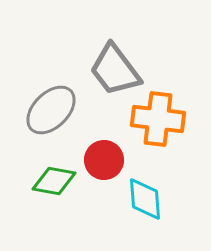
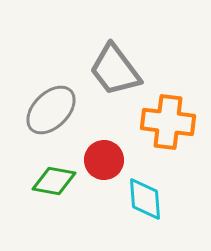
orange cross: moved 10 px right, 3 px down
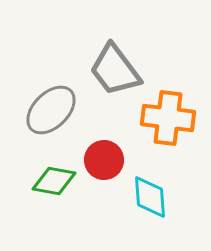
orange cross: moved 4 px up
cyan diamond: moved 5 px right, 2 px up
